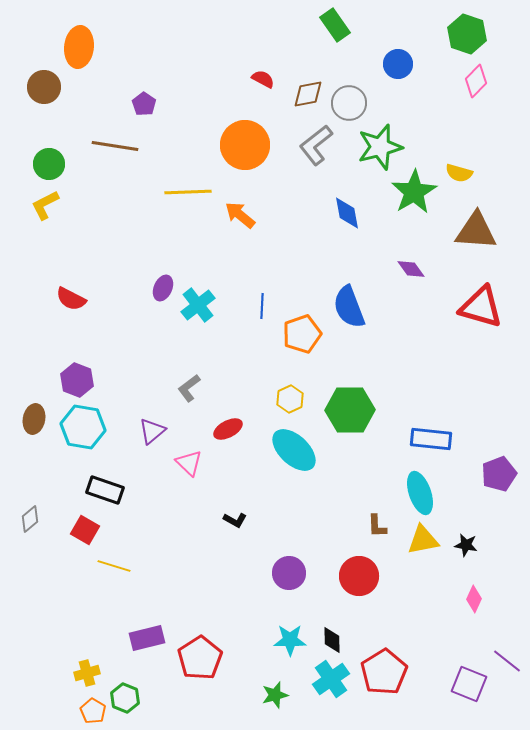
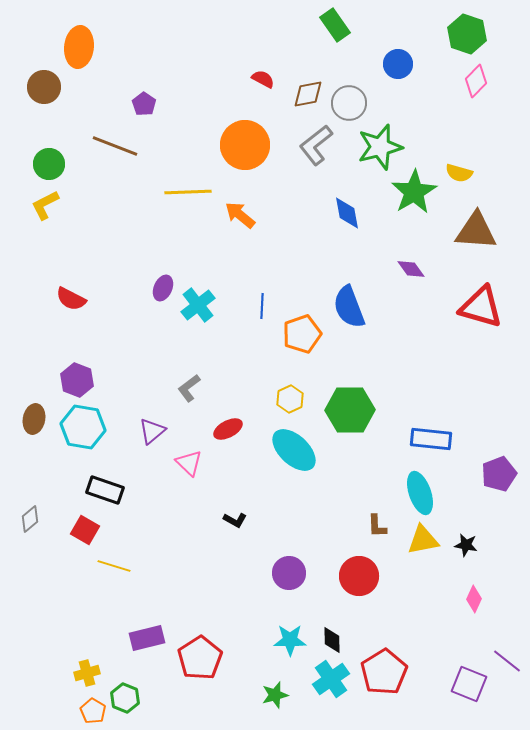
brown line at (115, 146): rotated 12 degrees clockwise
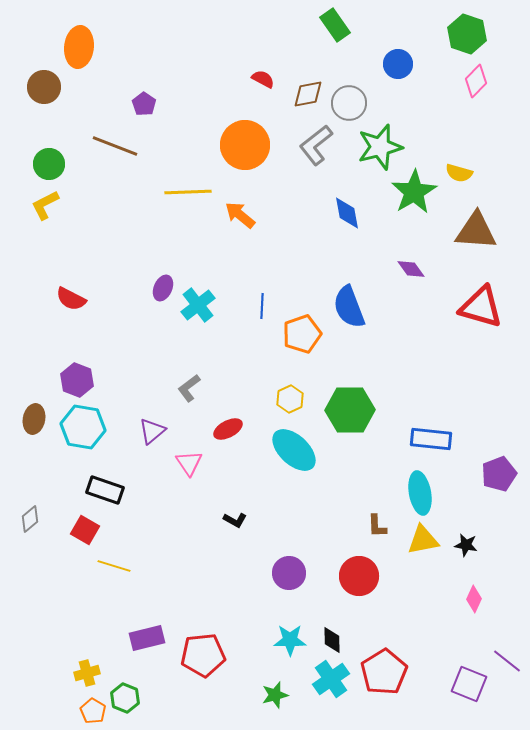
pink triangle at (189, 463): rotated 12 degrees clockwise
cyan ellipse at (420, 493): rotated 9 degrees clockwise
red pentagon at (200, 658): moved 3 px right, 3 px up; rotated 27 degrees clockwise
